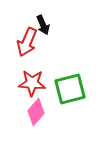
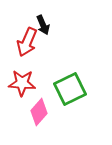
red star: moved 10 px left
green square: rotated 12 degrees counterclockwise
pink diamond: moved 3 px right
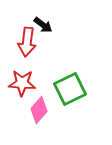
black arrow: rotated 30 degrees counterclockwise
red arrow: rotated 16 degrees counterclockwise
pink diamond: moved 2 px up
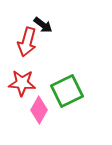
red arrow: rotated 8 degrees clockwise
green square: moved 3 px left, 2 px down
pink diamond: rotated 12 degrees counterclockwise
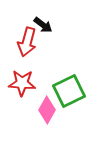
green square: moved 2 px right
pink diamond: moved 8 px right
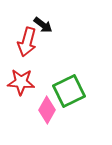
red star: moved 1 px left, 1 px up
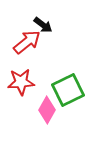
red arrow: rotated 144 degrees counterclockwise
red star: rotated 8 degrees counterclockwise
green square: moved 1 px left, 1 px up
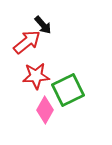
black arrow: rotated 12 degrees clockwise
red star: moved 15 px right, 6 px up
pink diamond: moved 2 px left
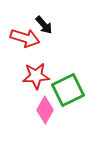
black arrow: moved 1 px right
red arrow: moved 2 px left, 4 px up; rotated 56 degrees clockwise
